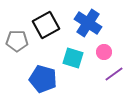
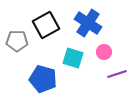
purple line: moved 3 px right; rotated 18 degrees clockwise
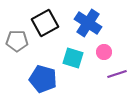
black square: moved 1 px left, 2 px up
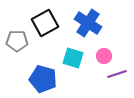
pink circle: moved 4 px down
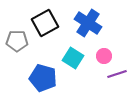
cyan square: rotated 15 degrees clockwise
blue pentagon: moved 1 px up
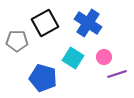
pink circle: moved 1 px down
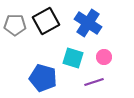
black square: moved 1 px right, 2 px up
gray pentagon: moved 2 px left, 16 px up
cyan square: rotated 15 degrees counterclockwise
purple line: moved 23 px left, 8 px down
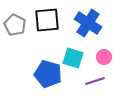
black square: moved 1 px right, 1 px up; rotated 24 degrees clockwise
gray pentagon: rotated 25 degrees clockwise
blue pentagon: moved 5 px right, 4 px up
purple line: moved 1 px right, 1 px up
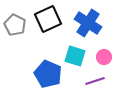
black square: moved 1 px right, 1 px up; rotated 20 degrees counterclockwise
cyan square: moved 2 px right, 2 px up
blue pentagon: rotated 8 degrees clockwise
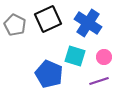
blue pentagon: moved 1 px right
purple line: moved 4 px right
